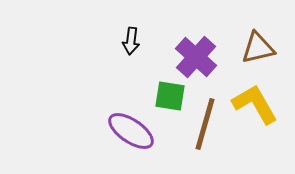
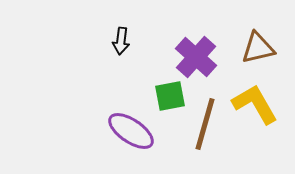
black arrow: moved 10 px left
green square: rotated 20 degrees counterclockwise
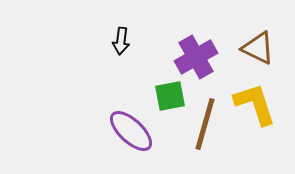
brown triangle: rotated 39 degrees clockwise
purple cross: rotated 18 degrees clockwise
yellow L-shape: rotated 12 degrees clockwise
purple ellipse: rotated 9 degrees clockwise
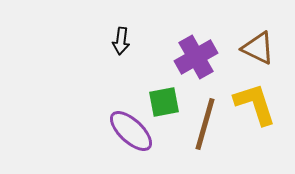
green square: moved 6 px left, 6 px down
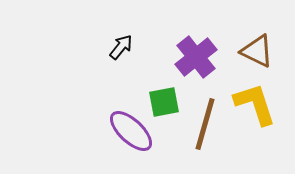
black arrow: moved 6 px down; rotated 148 degrees counterclockwise
brown triangle: moved 1 px left, 3 px down
purple cross: rotated 9 degrees counterclockwise
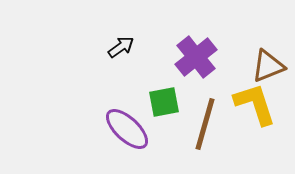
black arrow: rotated 16 degrees clockwise
brown triangle: moved 11 px right, 15 px down; rotated 48 degrees counterclockwise
purple ellipse: moved 4 px left, 2 px up
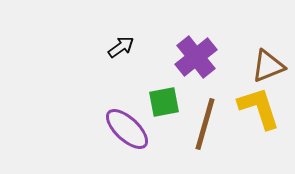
yellow L-shape: moved 4 px right, 4 px down
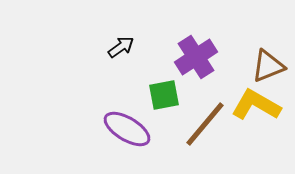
purple cross: rotated 6 degrees clockwise
green square: moved 7 px up
yellow L-shape: moved 3 px left, 3 px up; rotated 42 degrees counterclockwise
brown line: rotated 24 degrees clockwise
purple ellipse: rotated 12 degrees counterclockwise
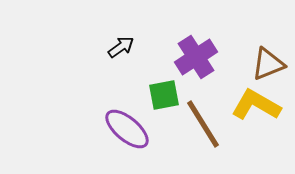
brown triangle: moved 2 px up
brown line: moved 2 px left; rotated 72 degrees counterclockwise
purple ellipse: rotated 9 degrees clockwise
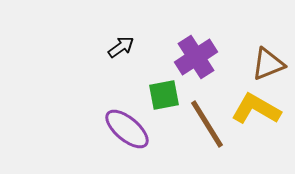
yellow L-shape: moved 4 px down
brown line: moved 4 px right
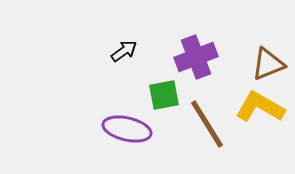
black arrow: moved 3 px right, 4 px down
purple cross: rotated 12 degrees clockwise
yellow L-shape: moved 4 px right, 2 px up
purple ellipse: rotated 27 degrees counterclockwise
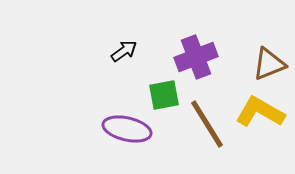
brown triangle: moved 1 px right
yellow L-shape: moved 5 px down
